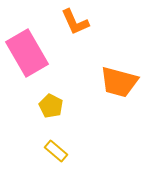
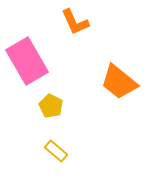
pink rectangle: moved 8 px down
orange trapezoid: rotated 24 degrees clockwise
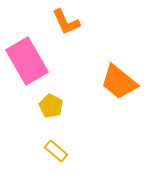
orange L-shape: moved 9 px left
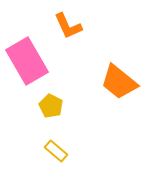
orange L-shape: moved 2 px right, 4 px down
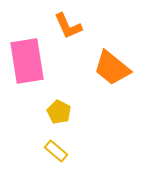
pink rectangle: rotated 21 degrees clockwise
orange trapezoid: moved 7 px left, 14 px up
yellow pentagon: moved 8 px right, 6 px down
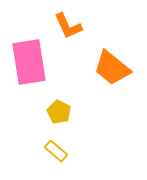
pink rectangle: moved 2 px right, 1 px down
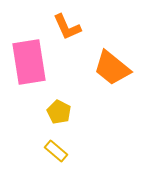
orange L-shape: moved 1 px left, 1 px down
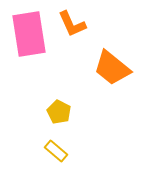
orange L-shape: moved 5 px right, 3 px up
pink rectangle: moved 28 px up
